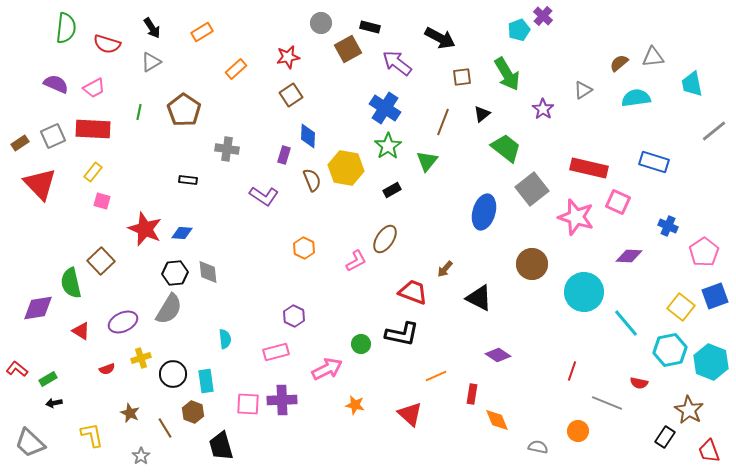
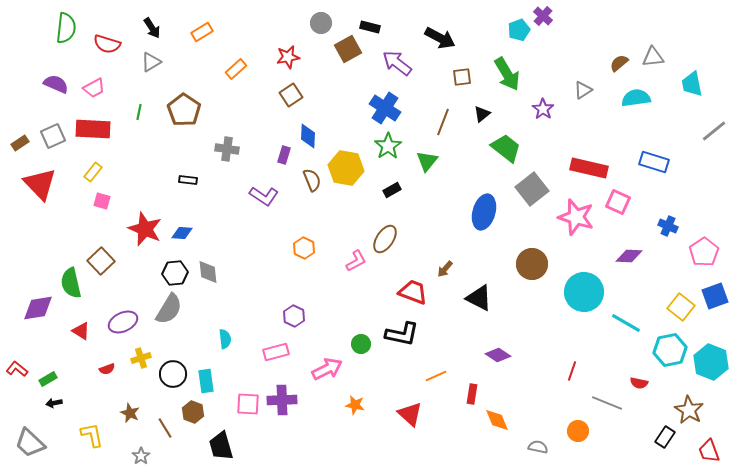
cyan line at (626, 323): rotated 20 degrees counterclockwise
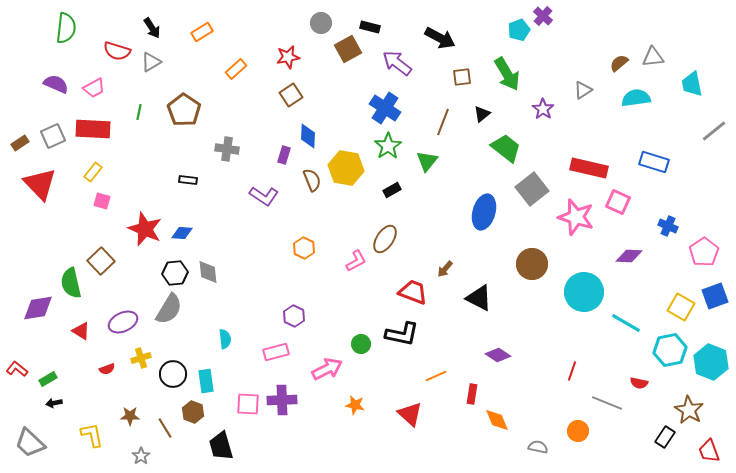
red semicircle at (107, 44): moved 10 px right, 7 px down
yellow square at (681, 307): rotated 8 degrees counterclockwise
brown star at (130, 413): moved 3 px down; rotated 24 degrees counterclockwise
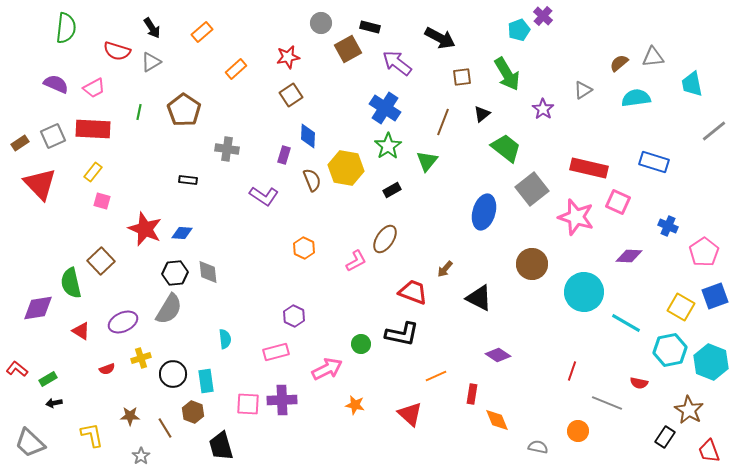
orange rectangle at (202, 32): rotated 10 degrees counterclockwise
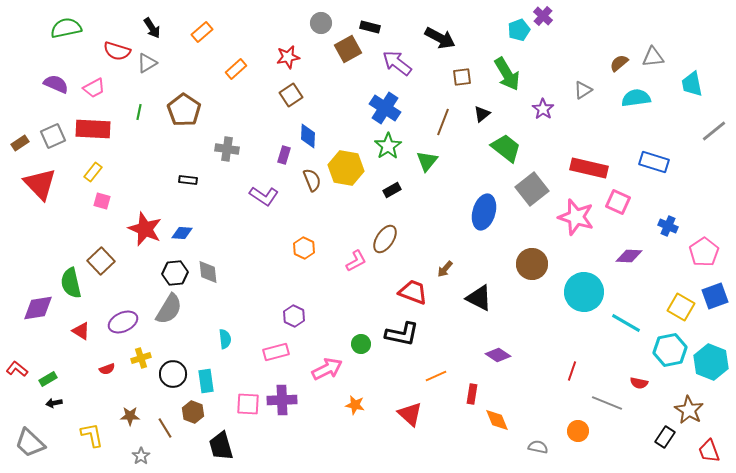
green semicircle at (66, 28): rotated 108 degrees counterclockwise
gray triangle at (151, 62): moved 4 px left, 1 px down
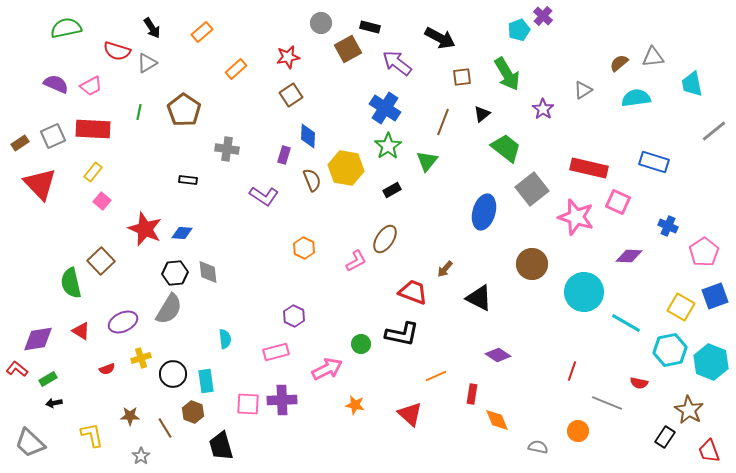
pink trapezoid at (94, 88): moved 3 px left, 2 px up
pink square at (102, 201): rotated 24 degrees clockwise
purple diamond at (38, 308): moved 31 px down
